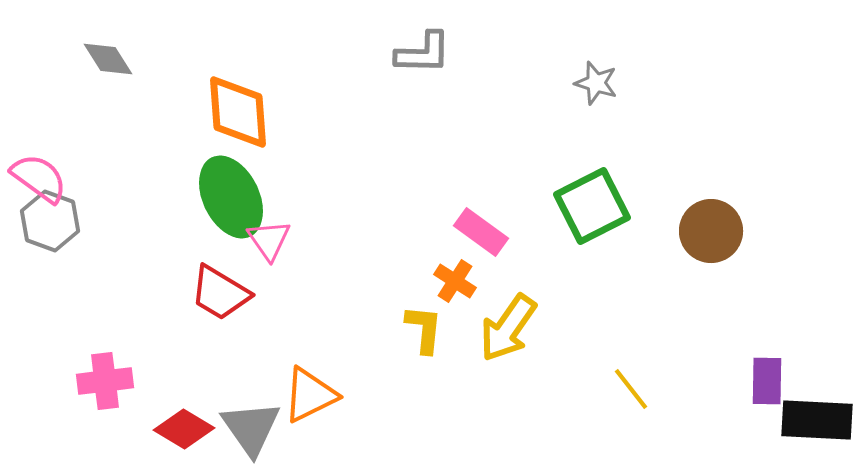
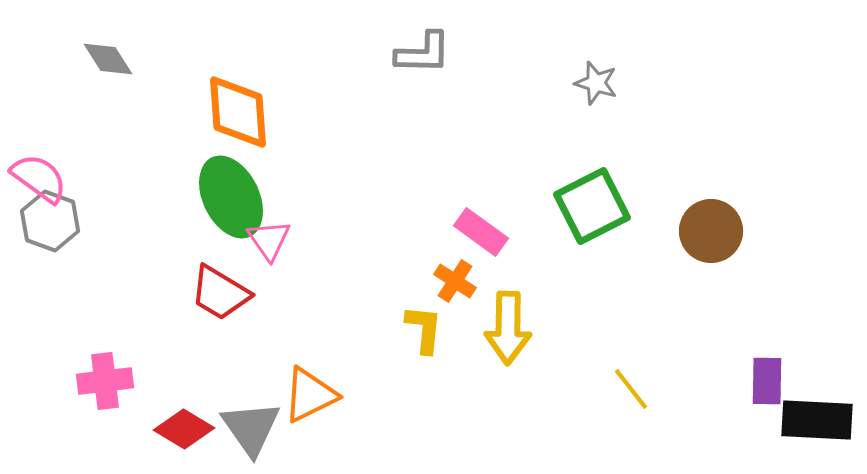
yellow arrow: rotated 34 degrees counterclockwise
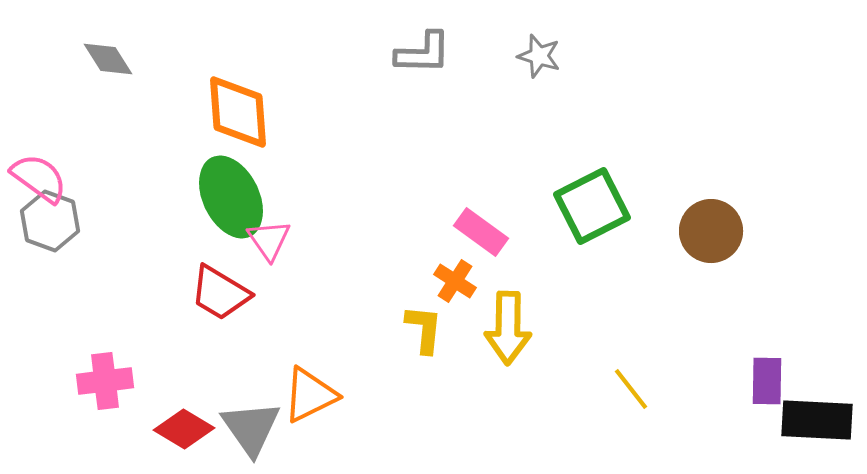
gray star: moved 57 px left, 27 px up
